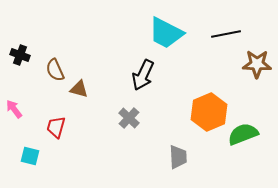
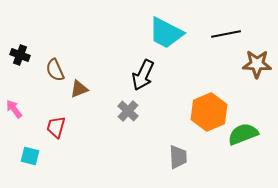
brown triangle: rotated 36 degrees counterclockwise
gray cross: moved 1 px left, 7 px up
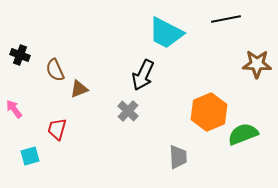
black line: moved 15 px up
red trapezoid: moved 1 px right, 2 px down
cyan square: rotated 30 degrees counterclockwise
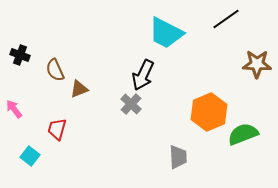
black line: rotated 24 degrees counterclockwise
gray cross: moved 3 px right, 7 px up
cyan square: rotated 36 degrees counterclockwise
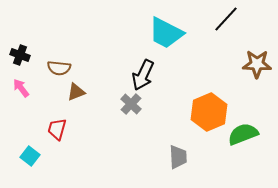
black line: rotated 12 degrees counterclockwise
brown semicircle: moved 4 px right, 2 px up; rotated 60 degrees counterclockwise
brown triangle: moved 3 px left, 3 px down
pink arrow: moved 7 px right, 21 px up
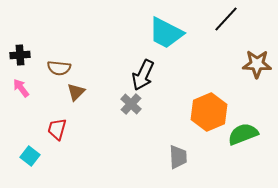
black cross: rotated 24 degrees counterclockwise
brown triangle: rotated 24 degrees counterclockwise
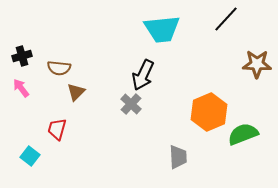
cyan trapezoid: moved 4 px left, 4 px up; rotated 33 degrees counterclockwise
black cross: moved 2 px right, 1 px down; rotated 12 degrees counterclockwise
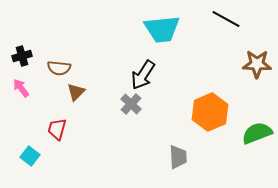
black line: rotated 76 degrees clockwise
black arrow: rotated 8 degrees clockwise
orange hexagon: moved 1 px right
green semicircle: moved 14 px right, 1 px up
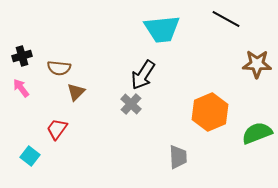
red trapezoid: rotated 20 degrees clockwise
